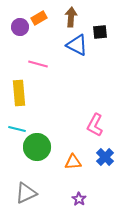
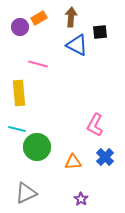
purple star: moved 2 px right
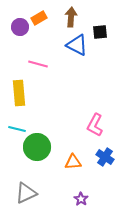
blue cross: rotated 12 degrees counterclockwise
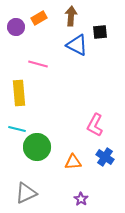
brown arrow: moved 1 px up
purple circle: moved 4 px left
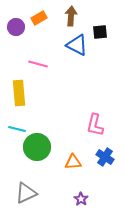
pink L-shape: rotated 15 degrees counterclockwise
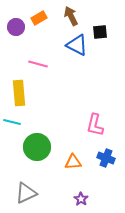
brown arrow: rotated 30 degrees counterclockwise
cyan line: moved 5 px left, 7 px up
blue cross: moved 1 px right, 1 px down; rotated 12 degrees counterclockwise
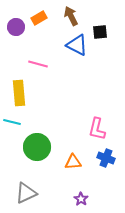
pink L-shape: moved 2 px right, 4 px down
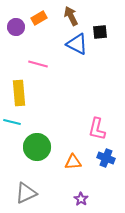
blue triangle: moved 1 px up
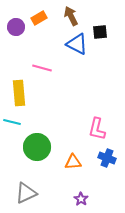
pink line: moved 4 px right, 4 px down
blue cross: moved 1 px right
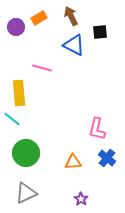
blue triangle: moved 3 px left, 1 px down
cyan line: moved 3 px up; rotated 24 degrees clockwise
green circle: moved 11 px left, 6 px down
blue cross: rotated 18 degrees clockwise
